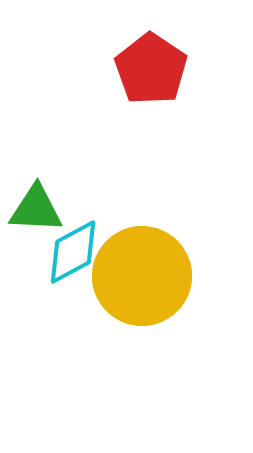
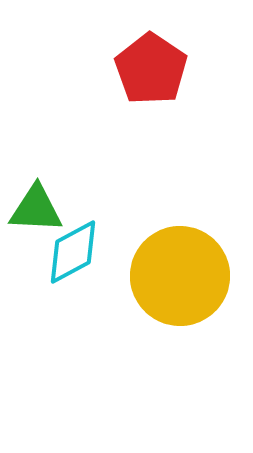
yellow circle: moved 38 px right
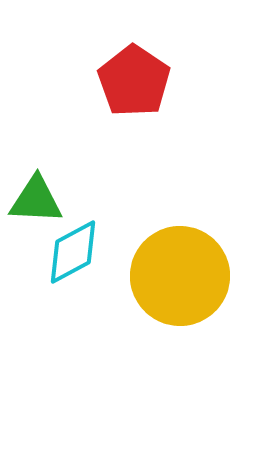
red pentagon: moved 17 px left, 12 px down
green triangle: moved 9 px up
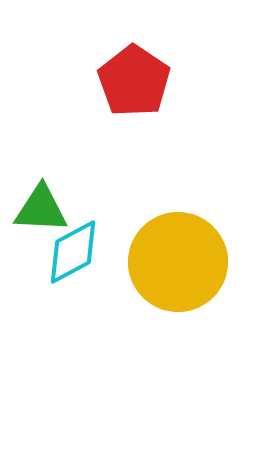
green triangle: moved 5 px right, 9 px down
yellow circle: moved 2 px left, 14 px up
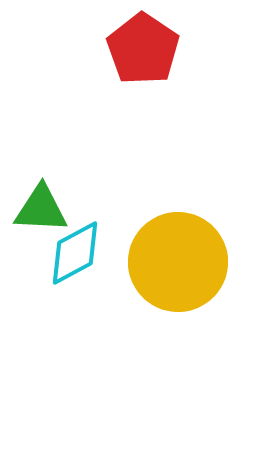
red pentagon: moved 9 px right, 32 px up
cyan diamond: moved 2 px right, 1 px down
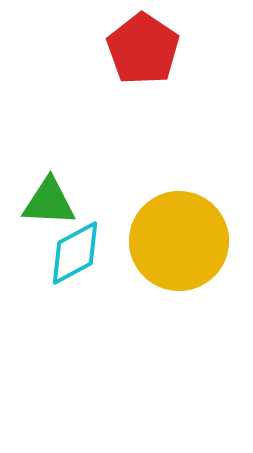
green triangle: moved 8 px right, 7 px up
yellow circle: moved 1 px right, 21 px up
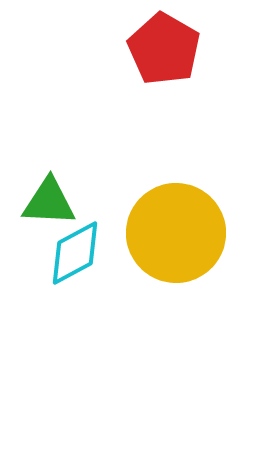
red pentagon: moved 21 px right; rotated 4 degrees counterclockwise
yellow circle: moved 3 px left, 8 px up
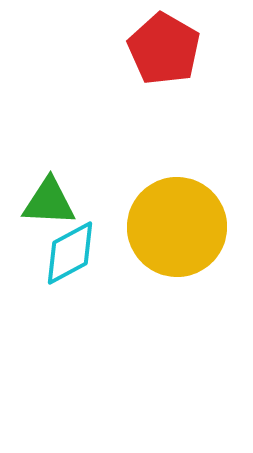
yellow circle: moved 1 px right, 6 px up
cyan diamond: moved 5 px left
